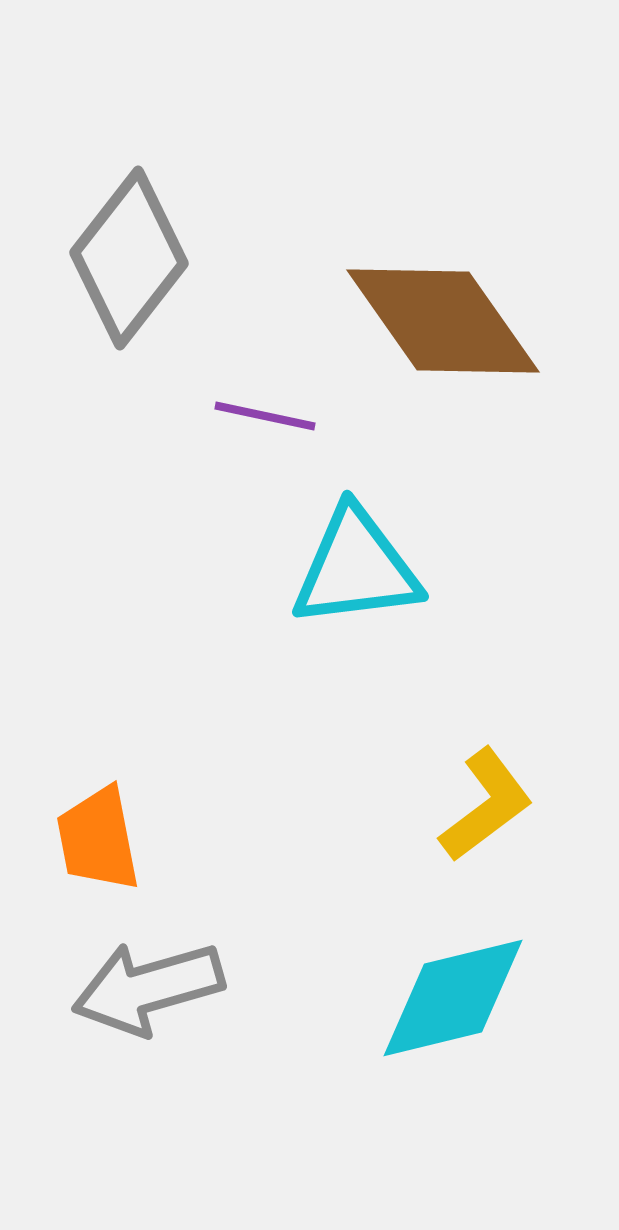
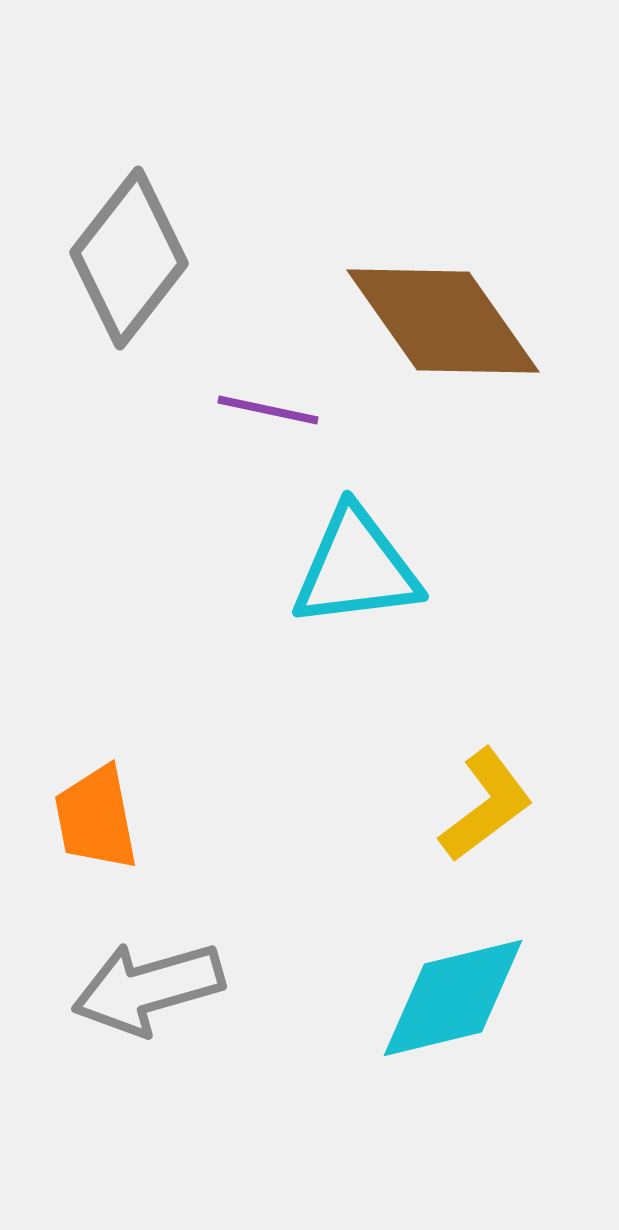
purple line: moved 3 px right, 6 px up
orange trapezoid: moved 2 px left, 21 px up
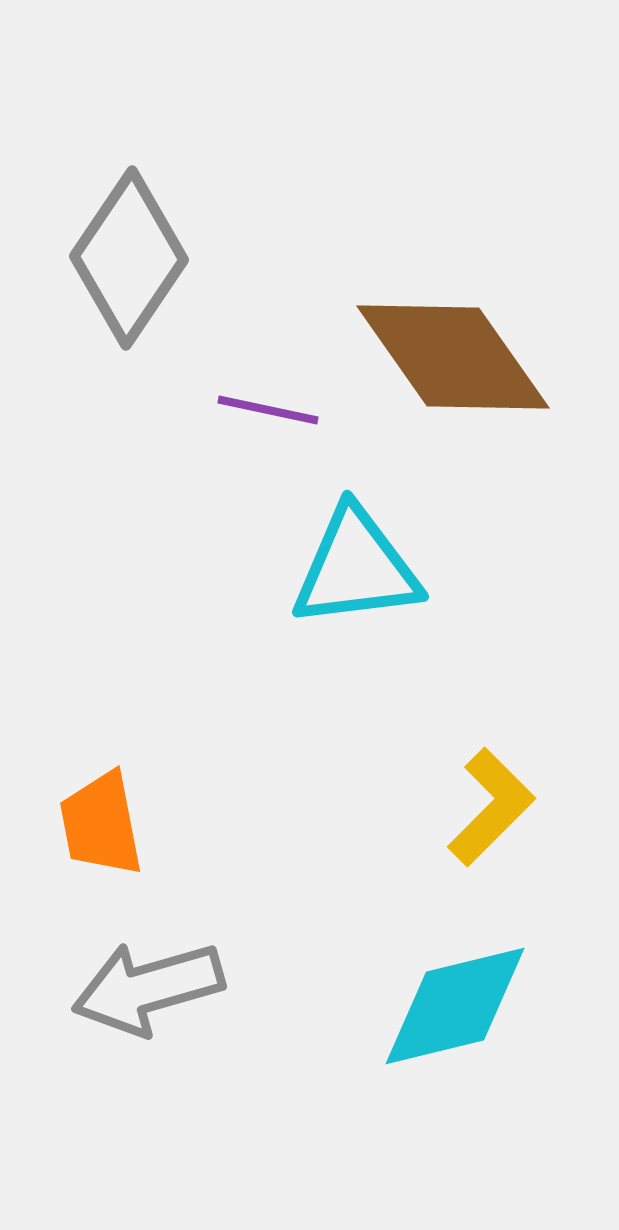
gray diamond: rotated 4 degrees counterclockwise
brown diamond: moved 10 px right, 36 px down
yellow L-shape: moved 5 px right, 2 px down; rotated 8 degrees counterclockwise
orange trapezoid: moved 5 px right, 6 px down
cyan diamond: moved 2 px right, 8 px down
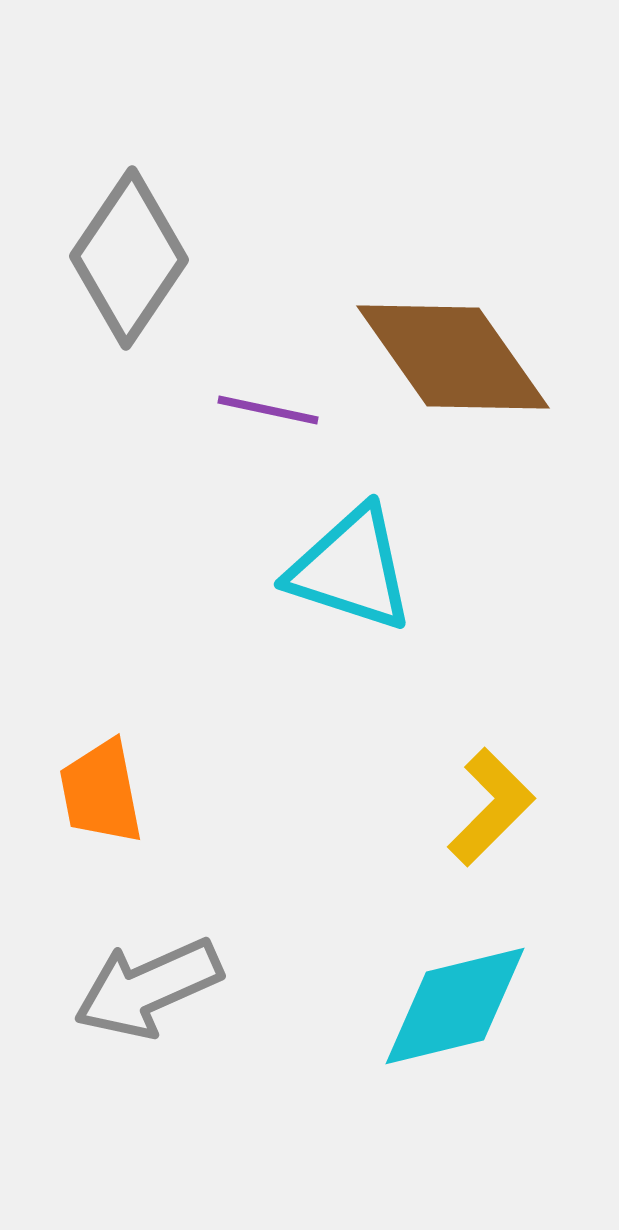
cyan triangle: moved 5 px left, 1 px down; rotated 25 degrees clockwise
orange trapezoid: moved 32 px up
gray arrow: rotated 8 degrees counterclockwise
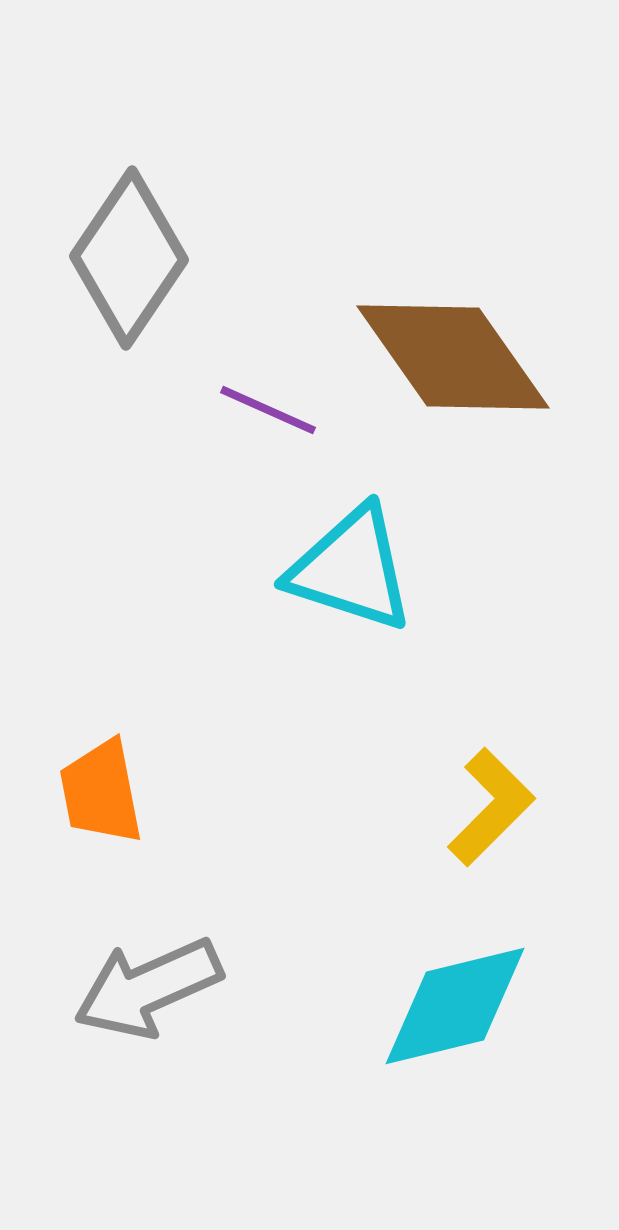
purple line: rotated 12 degrees clockwise
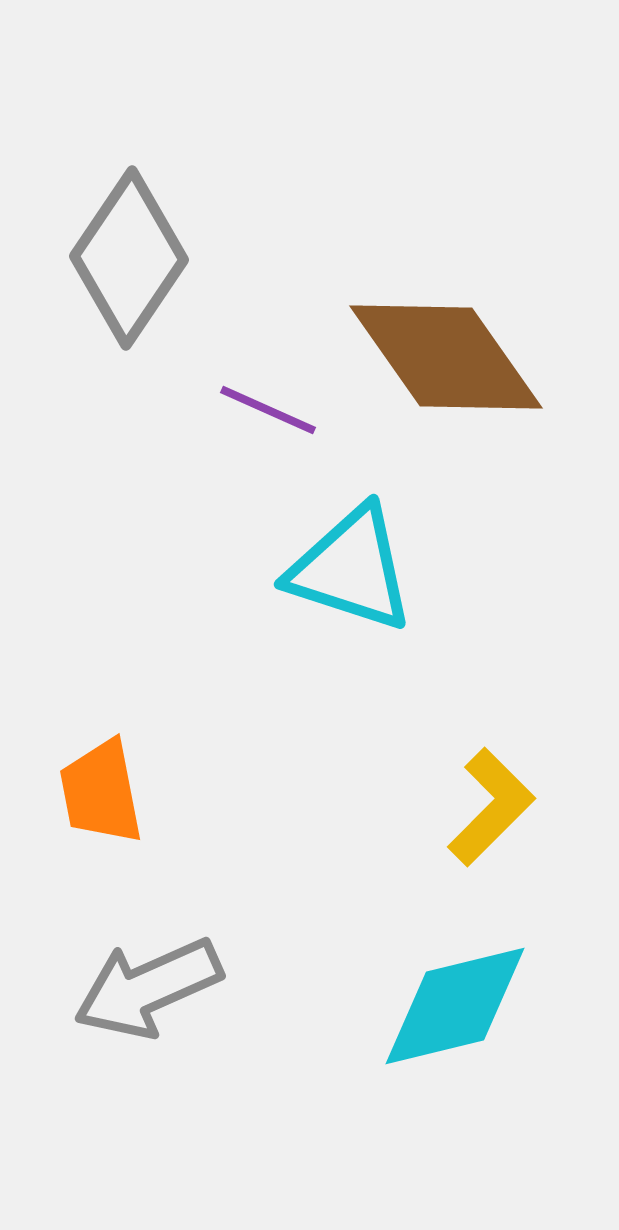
brown diamond: moved 7 px left
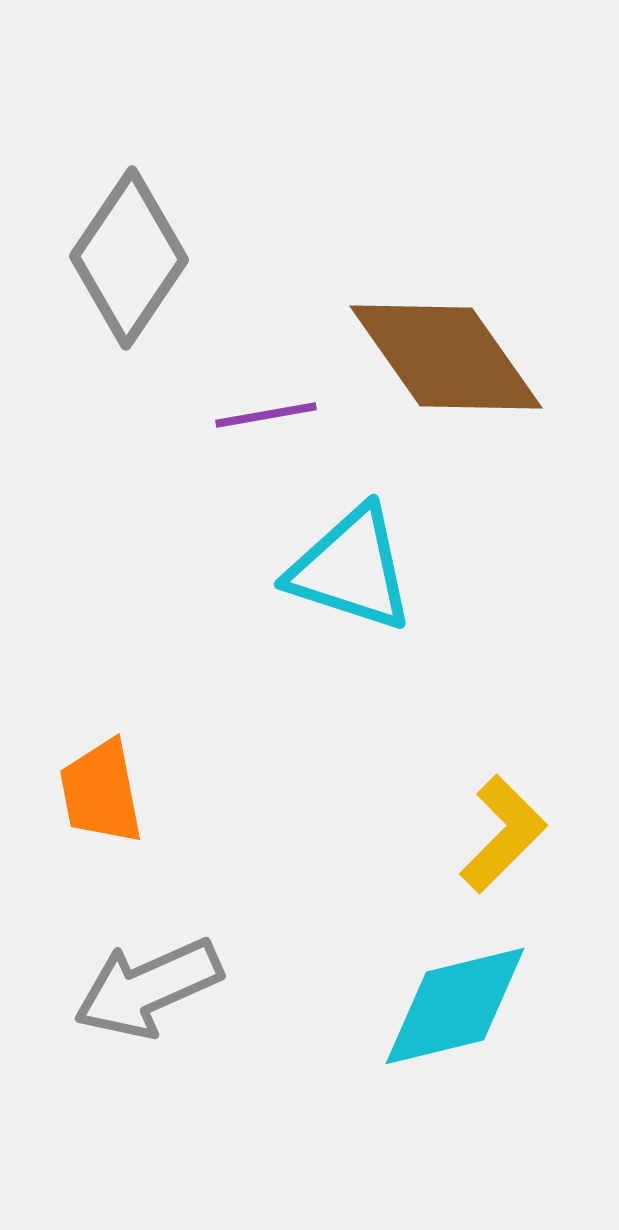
purple line: moved 2 px left, 5 px down; rotated 34 degrees counterclockwise
yellow L-shape: moved 12 px right, 27 px down
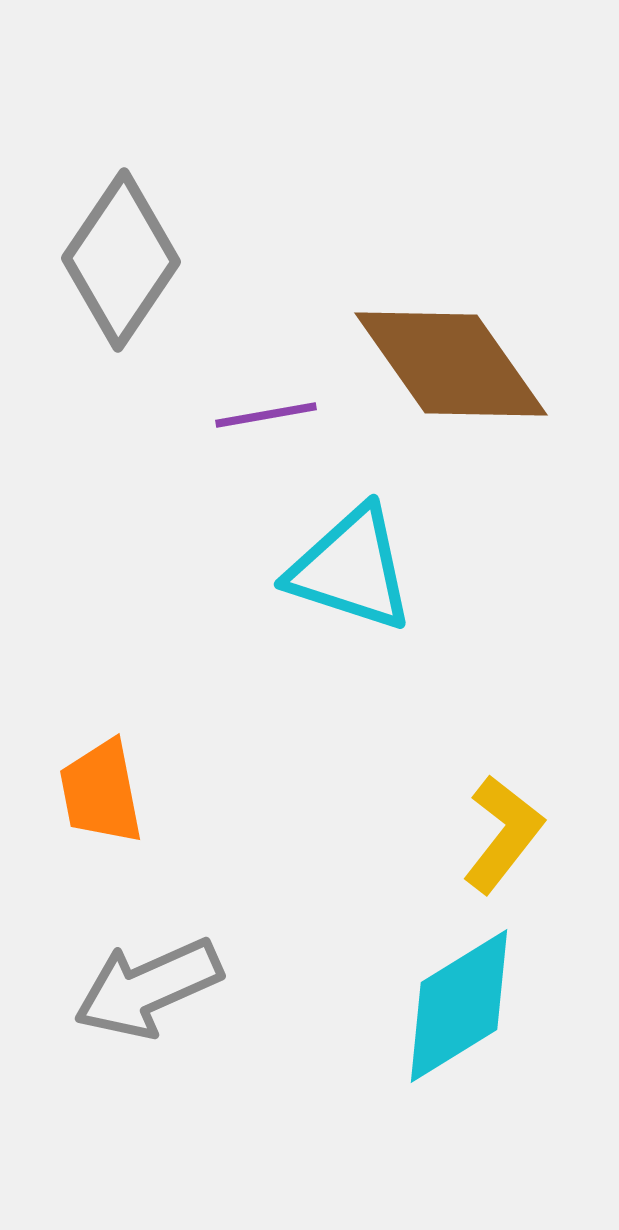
gray diamond: moved 8 px left, 2 px down
brown diamond: moved 5 px right, 7 px down
yellow L-shape: rotated 7 degrees counterclockwise
cyan diamond: moved 4 px right; rotated 18 degrees counterclockwise
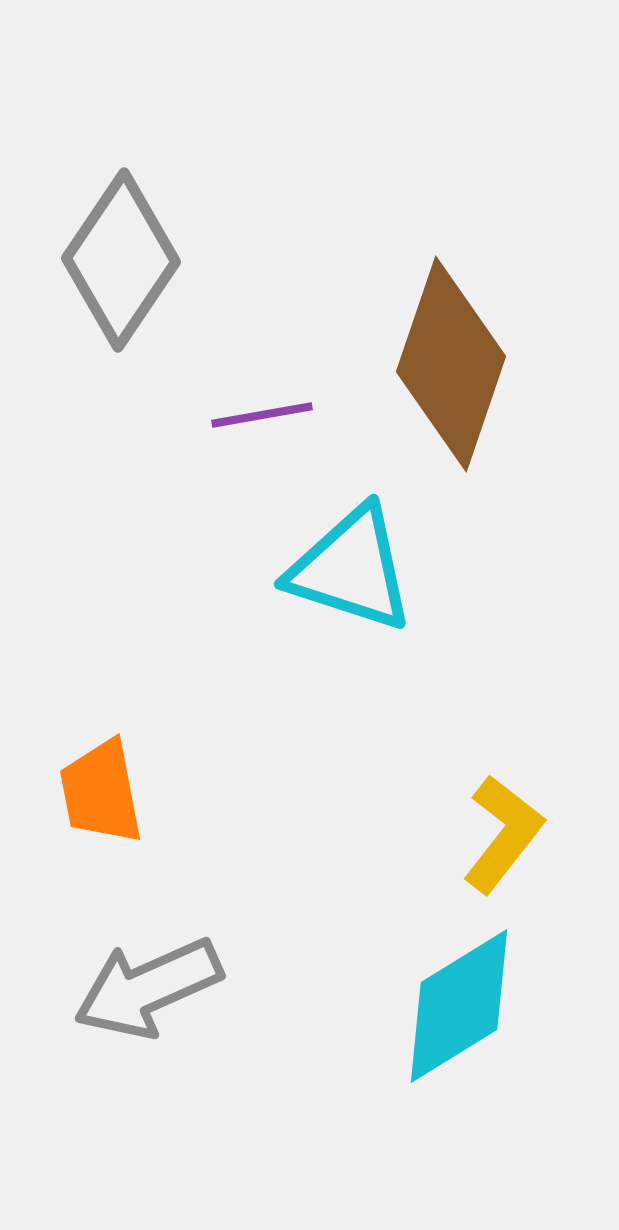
brown diamond: rotated 54 degrees clockwise
purple line: moved 4 px left
